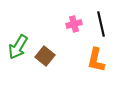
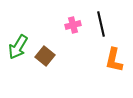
pink cross: moved 1 px left, 1 px down
orange L-shape: moved 18 px right
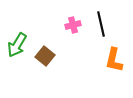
green arrow: moved 1 px left, 2 px up
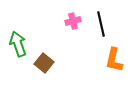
pink cross: moved 4 px up
green arrow: moved 1 px right, 1 px up; rotated 130 degrees clockwise
brown square: moved 1 px left, 7 px down
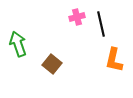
pink cross: moved 4 px right, 4 px up
brown square: moved 8 px right, 1 px down
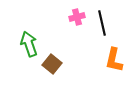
black line: moved 1 px right, 1 px up
green arrow: moved 11 px right
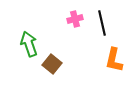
pink cross: moved 2 px left, 2 px down
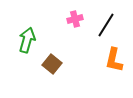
black line: moved 4 px right, 2 px down; rotated 45 degrees clockwise
green arrow: moved 2 px left, 4 px up; rotated 35 degrees clockwise
